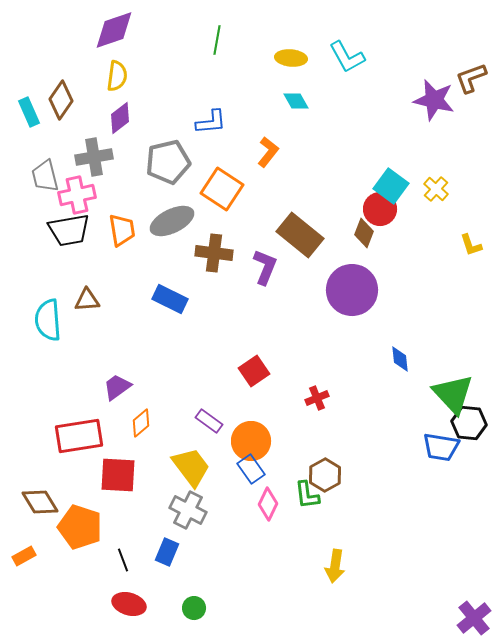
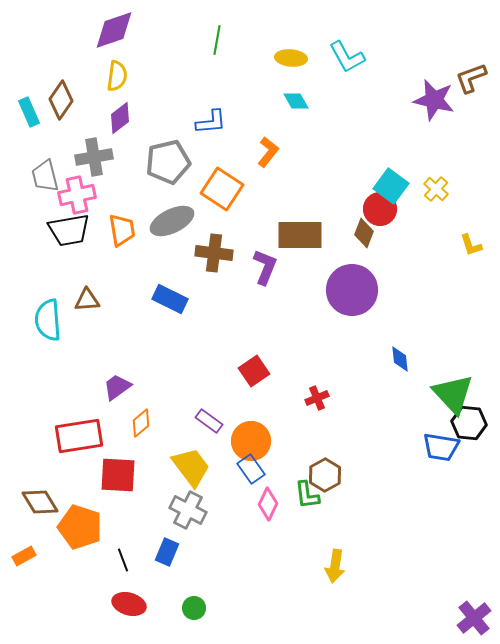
brown rectangle at (300, 235): rotated 39 degrees counterclockwise
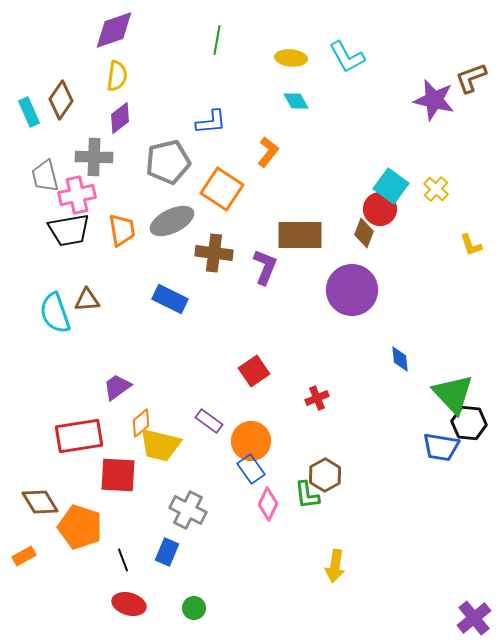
gray cross at (94, 157): rotated 12 degrees clockwise
cyan semicircle at (48, 320): moved 7 px right, 7 px up; rotated 15 degrees counterclockwise
yellow trapezoid at (191, 467): moved 31 px left, 22 px up; rotated 141 degrees clockwise
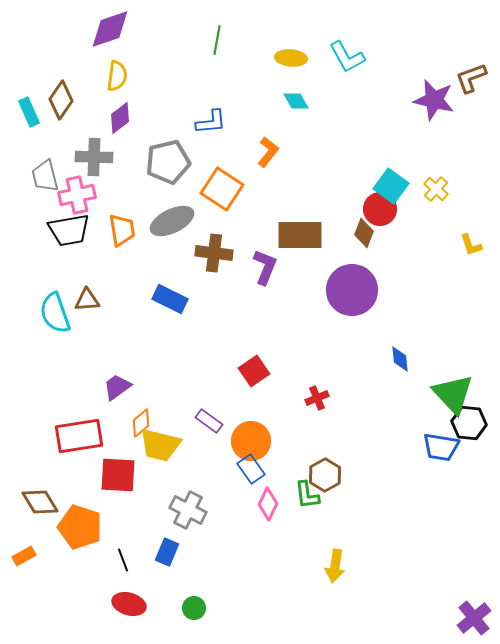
purple diamond at (114, 30): moved 4 px left, 1 px up
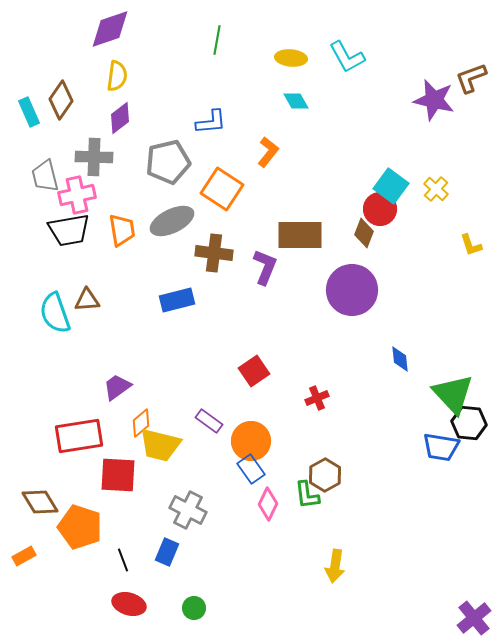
blue rectangle at (170, 299): moved 7 px right, 1 px down; rotated 40 degrees counterclockwise
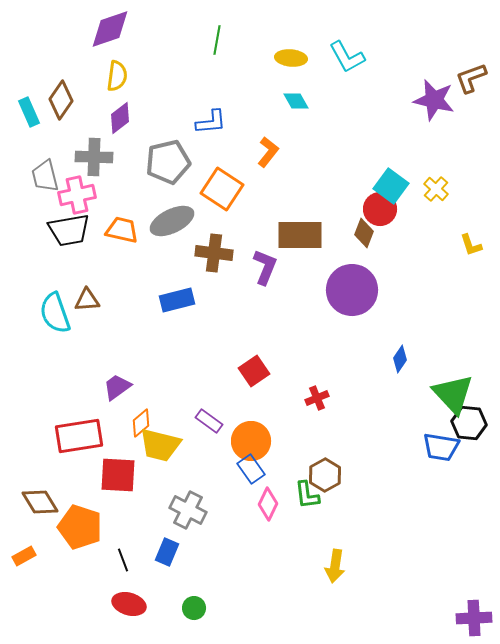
orange trapezoid at (122, 230): rotated 68 degrees counterclockwise
blue diamond at (400, 359): rotated 40 degrees clockwise
purple cross at (474, 618): rotated 36 degrees clockwise
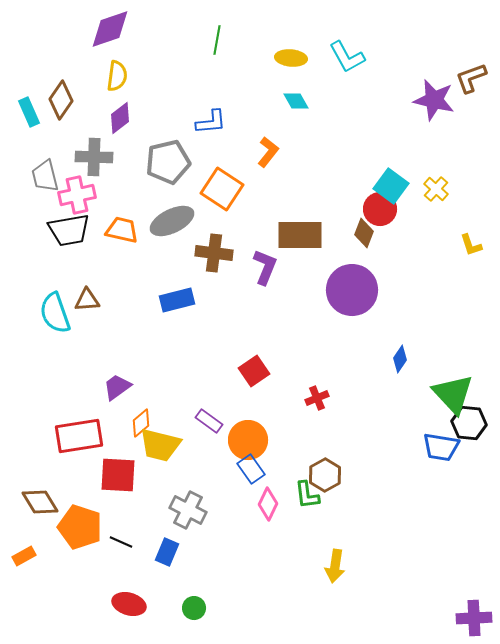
orange circle at (251, 441): moved 3 px left, 1 px up
black line at (123, 560): moved 2 px left, 18 px up; rotated 45 degrees counterclockwise
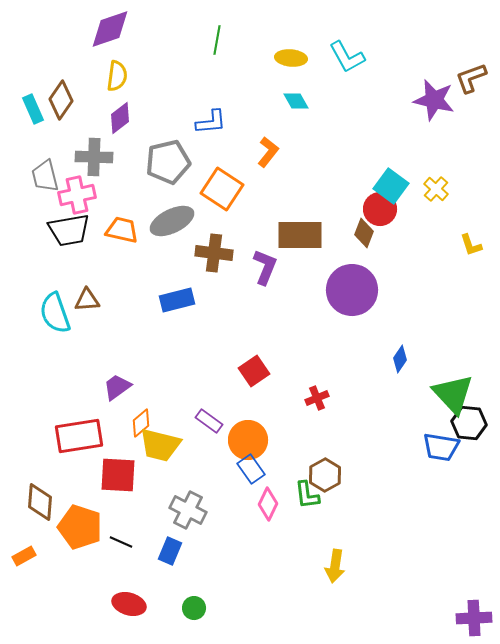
cyan rectangle at (29, 112): moved 4 px right, 3 px up
brown diamond at (40, 502): rotated 36 degrees clockwise
blue rectangle at (167, 552): moved 3 px right, 1 px up
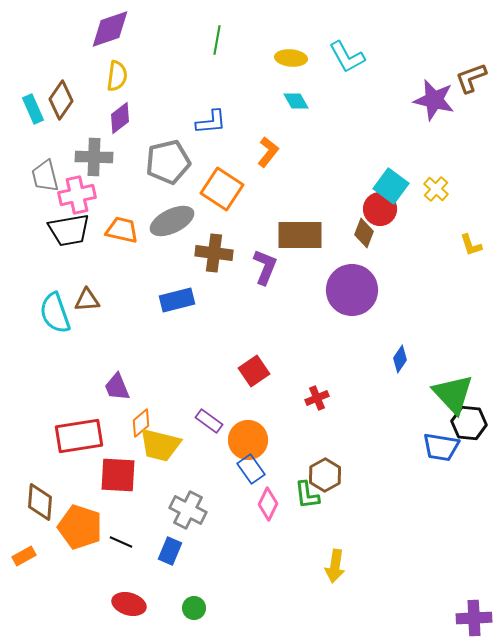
purple trapezoid at (117, 387): rotated 76 degrees counterclockwise
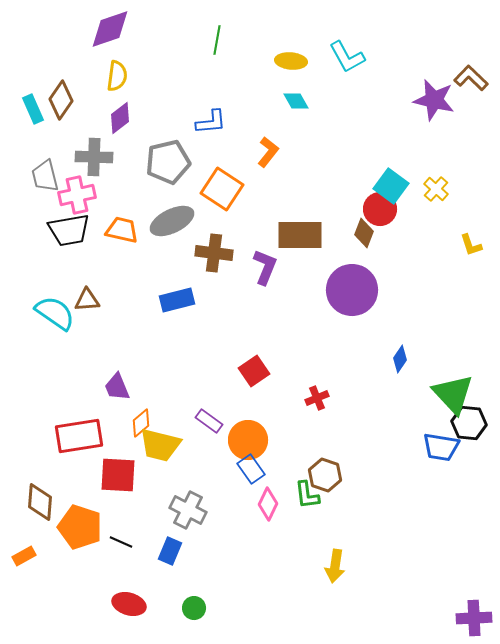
yellow ellipse at (291, 58): moved 3 px down
brown L-shape at (471, 78): rotated 64 degrees clockwise
cyan semicircle at (55, 313): rotated 144 degrees clockwise
brown hexagon at (325, 475): rotated 12 degrees counterclockwise
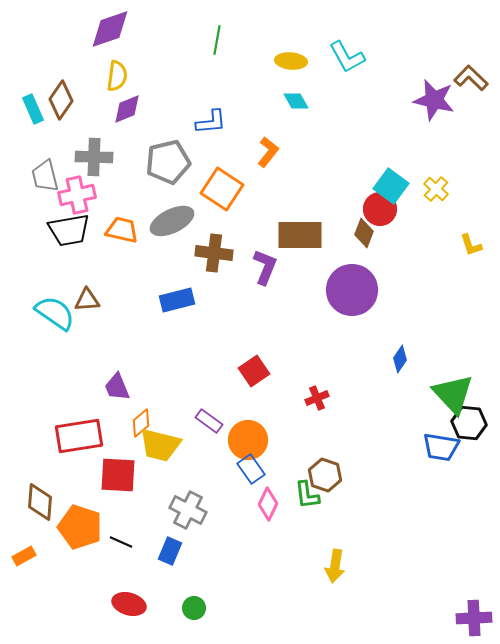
purple diamond at (120, 118): moved 7 px right, 9 px up; rotated 16 degrees clockwise
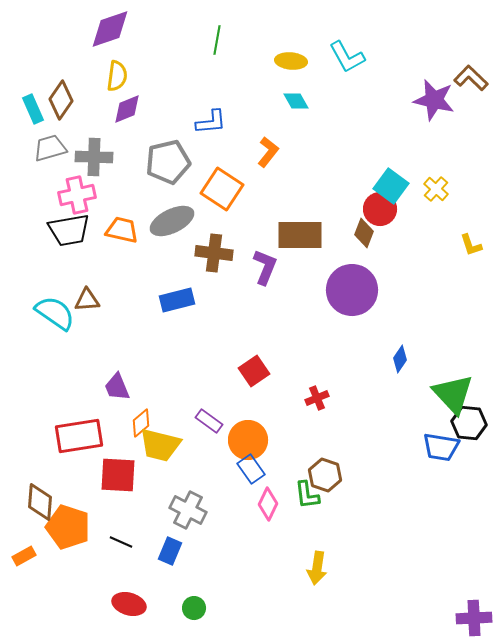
gray trapezoid at (45, 176): moved 5 px right, 28 px up; rotated 88 degrees clockwise
orange pentagon at (80, 527): moved 12 px left
yellow arrow at (335, 566): moved 18 px left, 2 px down
